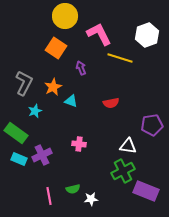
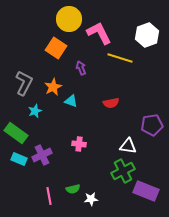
yellow circle: moved 4 px right, 3 px down
pink L-shape: moved 1 px up
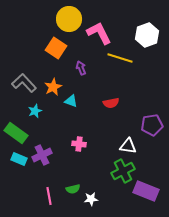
gray L-shape: rotated 70 degrees counterclockwise
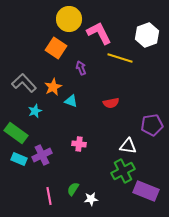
green semicircle: rotated 136 degrees clockwise
